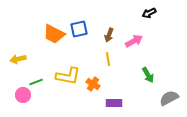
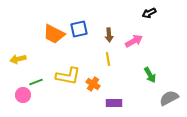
brown arrow: rotated 24 degrees counterclockwise
green arrow: moved 2 px right
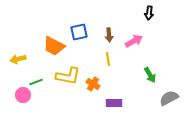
black arrow: rotated 56 degrees counterclockwise
blue square: moved 3 px down
orange trapezoid: moved 12 px down
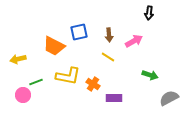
yellow line: moved 2 px up; rotated 48 degrees counterclockwise
green arrow: rotated 42 degrees counterclockwise
purple rectangle: moved 5 px up
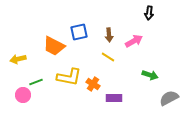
yellow L-shape: moved 1 px right, 1 px down
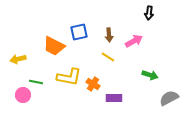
green line: rotated 32 degrees clockwise
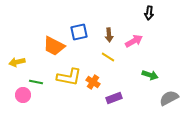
yellow arrow: moved 1 px left, 3 px down
orange cross: moved 2 px up
purple rectangle: rotated 21 degrees counterclockwise
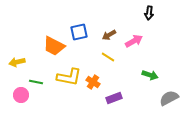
brown arrow: rotated 64 degrees clockwise
pink circle: moved 2 px left
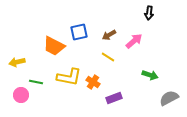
pink arrow: rotated 12 degrees counterclockwise
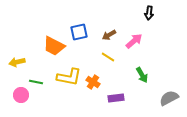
green arrow: moved 8 px left; rotated 42 degrees clockwise
purple rectangle: moved 2 px right; rotated 14 degrees clockwise
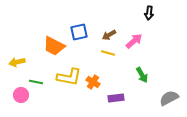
yellow line: moved 4 px up; rotated 16 degrees counterclockwise
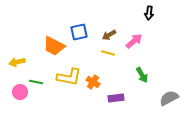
pink circle: moved 1 px left, 3 px up
